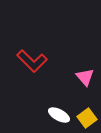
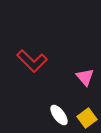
white ellipse: rotated 25 degrees clockwise
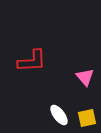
red L-shape: rotated 48 degrees counterclockwise
yellow square: rotated 24 degrees clockwise
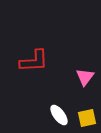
red L-shape: moved 2 px right
pink triangle: rotated 18 degrees clockwise
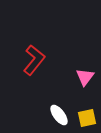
red L-shape: moved 1 px up; rotated 48 degrees counterclockwise
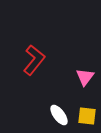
yellow square: moved 2 px up; rotated 18 degrees clockwise
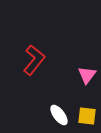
pink triangle: moved 2 px right, 2 px up
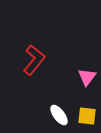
pink triangle: moved 2 px down
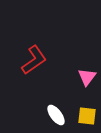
red L-shape: rotated 16 degrees clockwise
white ellipse: moved 3 px left
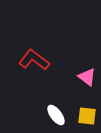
red L-shape: rotated 108 degrees counterclockwise
pink triangle: rotated 30 degrees counterclockwise
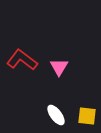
red L-shape: moved 12 px left
pink triangle: moved 28 px left, 10 px up; rotated 24 degrees clockwise
